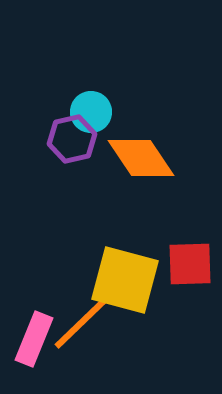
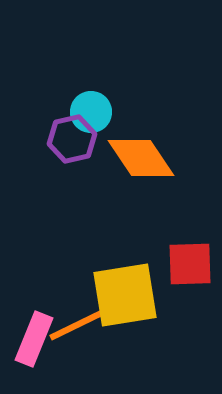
yellow square: moved 15 px down; rotated 24 degrees counterclockwise
orange line: rotated 18 degrees clockwise
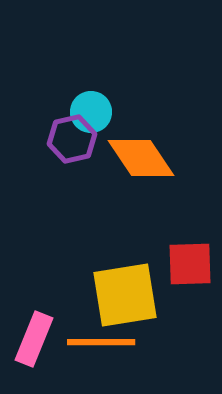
orange line: moved 20 px right, 19 px down; rotated 26 degrees clockwise
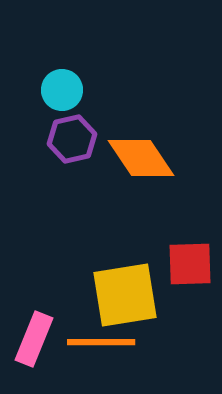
cyan circle: moved 29 px left, 22 px up
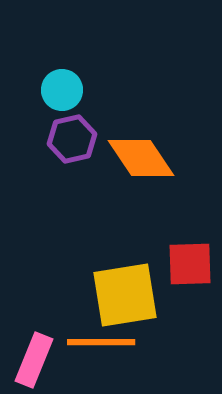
pink rectangle: moved 21 px down
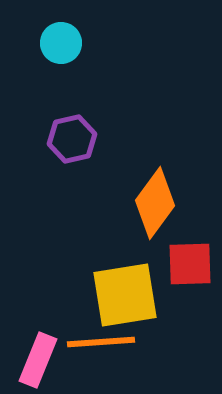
cyan circle: moved 1 px left, 47 px up
orange diamond: moved 14 px right, 45 px down; rotated 70 degrees clockwise
orange line: rotated 4 degrees counterclockwise
pink rectangle: moved 4 px right
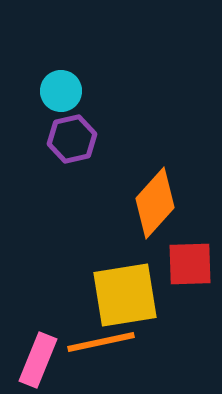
cyan circle: moved 48 px down
orange diamond: rotated 6 degrees clockwise
orange line: rotated 8 degrees counterclockwise
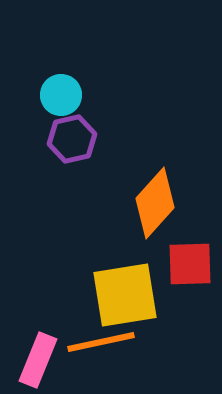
cyan circle: moved 4 px down
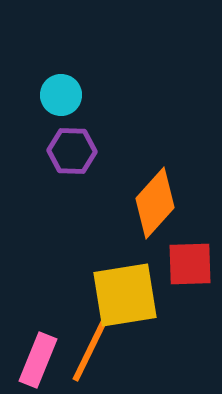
purple hexagon: moved 12 px down; rotated 15 degrees clockwise
orange line: moved 11 px left, 8 px down; rotated 52 degrees counterclockwise
